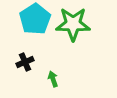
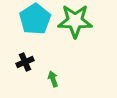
green star: moved 2 px right, 3 px up
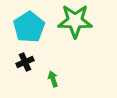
cyan pentagon: moved 6 px left, 8 px down
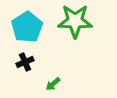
cyan pentagon: moved 2 px left
green arrow: moved 5 px down; rotated 112 degrees counterclockwise
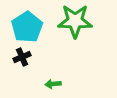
black cross: moved 3 px left, 5 px up
green arrow: rotated 35 degrees clockwise
